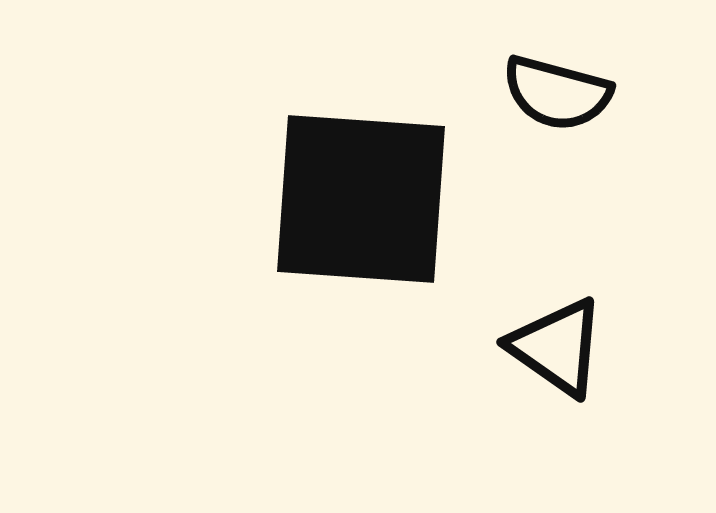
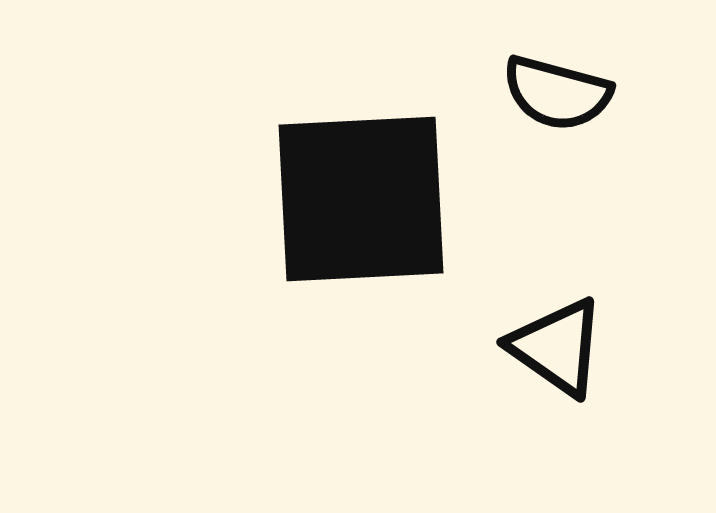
black square: rotated 7 degrees counterclockwise
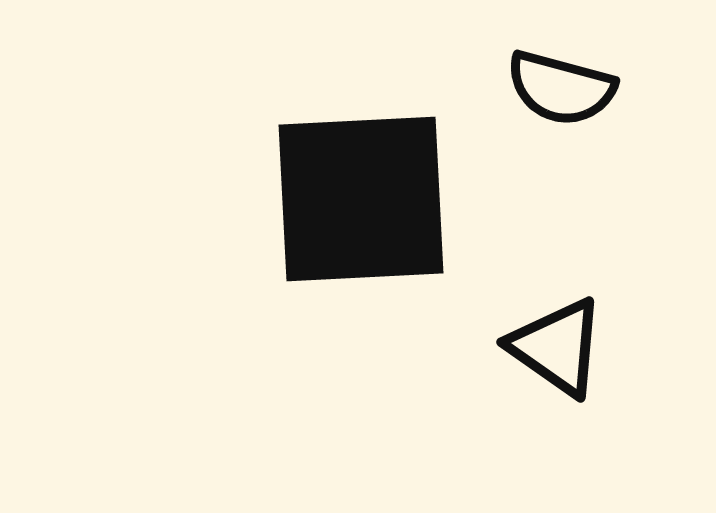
black semicircle: moved 4 px right, 5 px up
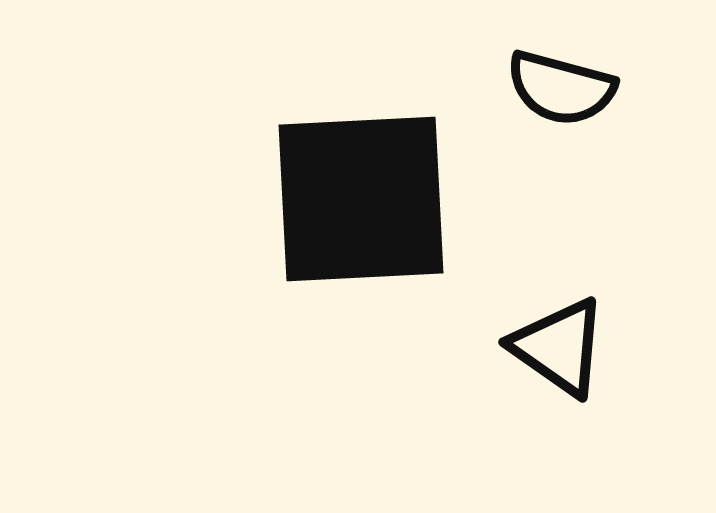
black triangle: moved 2 px right
